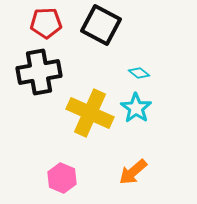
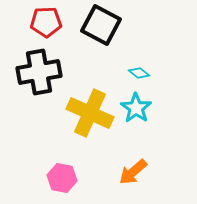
red pentagon: moved 1 px up
pink hexagon: rotated 12 degrees counterclockwise
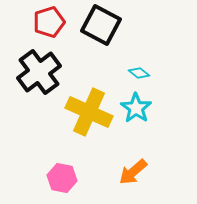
red pentagon: moved 3 px right; rotated 16 degrees counterclockwise
black cross: rotated 27 degrees counterclockwise
yellow cross: moved 1 px left, 1 px up
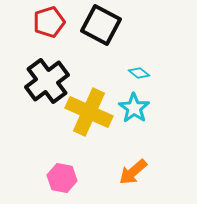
black cross: moved 8 px right, 9 px down
cyan star: moved 2 px left
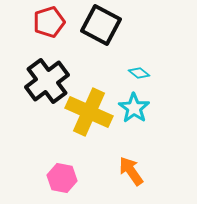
orange arrow: moved 2 px left, 1 px up; rotated 96 degrees clockwise
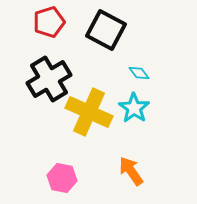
black square: moved 5 px right, 5 px down
cyan diamond: rotated 15 degrees clockwise
black cross: moved 2 px right, 2 px up; rotated 6 degrees clockwise
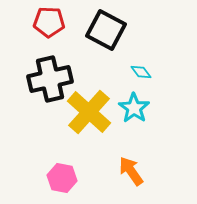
red pentagon: rotated 20 degrees clockwise
cyan diamond: moved 2 px right, 1 px up
black cross: moved 1 px right; rotated 18 degrees clockwise
yellow cross: rotated 18 degrees clockwise
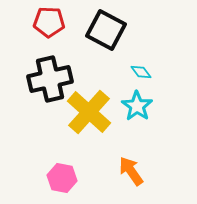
cyan star: moved 3 px right, 2 px up
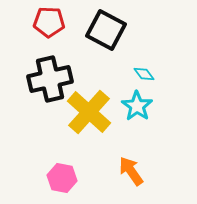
cyan diamond: moved 3 px right, 2 px down
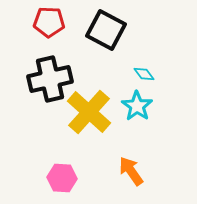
pink hexagon: rotated 8 degrees counterclockwise
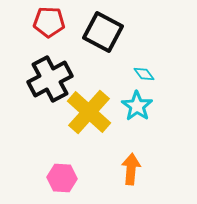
black square: moved 3 px left, 2 px down
black cross: rotated 15 degrees counterclockwise
orange arrow: moved 2 px up; rotated 40 degrees clockwise
